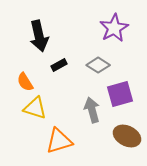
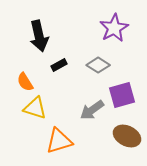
purple square: moved 2 px right, 1 px down
gray arrow: rotated 110 degrees counterclockwise
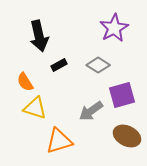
gray arrow: moved 1 px left, 1 px down
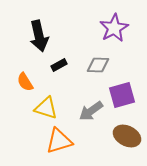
gray diamond: rotated 30 degrees counterclockwise
yellow triangle: moved 11 px right
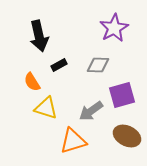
orange semicircle: moved 7 px right
orange triangle: moved 14 px right
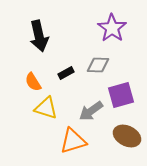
purple star: moved 2 px left; rotated 8 degrees counterclockwise
black rectangle: moved 7 px right, 8 px down
orange semicircle: moved 1 px right
purple square: moved 1 px left
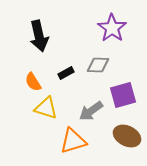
purple square: moved 2 px right
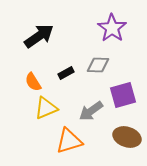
black arrow: rotated 112 degrees counterclockwise
yellow triangle: rotated 40 degrees counterclockwise
brown ellipse: moved 1 px down; rotated 8 degrees counterclockwise
orange triangle: moved 4 px left
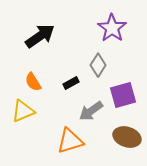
black arrow: moved 1 px right
gray diamond: rotated 60 degrees counterclockwise
black rectangle: moved 5 px right, 10 px down
yellow triangle: moved 23 px left, 3 px down
orange triangle: moved 1 px right
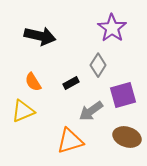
black arrow: rotated 48 degrees clockwise
